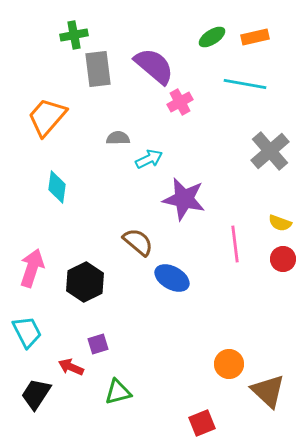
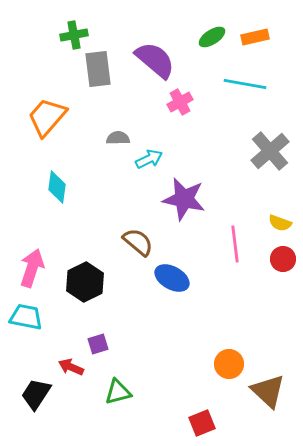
purple semicircle: moved 1 px right, 6 px up
cyan trapezoid: moved 1 px left, 15 px up; rotated 52 degrees counterclockwise
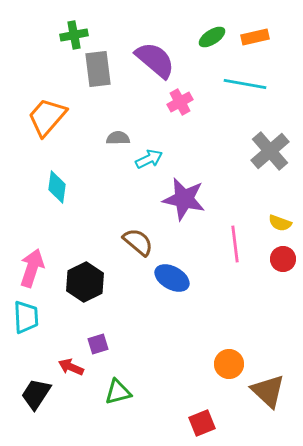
cyan trapezoid: rotated 76 degrees clockwise
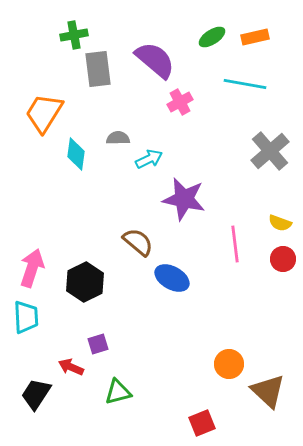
orange trapezoid: moved 3 px left, 4 px up; rotated 9 degrees counterclockwise
cyan diamond: moved 19 px right, 33 px up
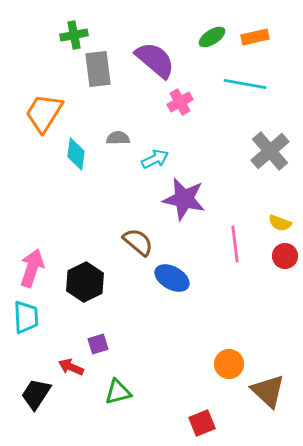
cyan arrow: moved 6 px right
red circle: moved 2 px right, 3 px up
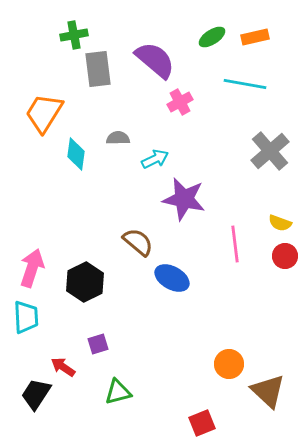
red arrow: moved 8 px left; rotated 10 degrees clockwise
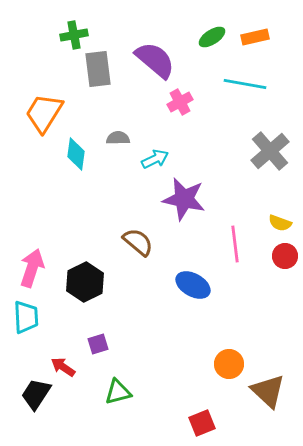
blue ellipse: moved 21 px right, 7 px down
